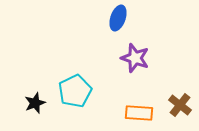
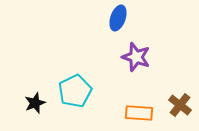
purple star: moved 1 px right, 1 px up
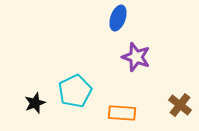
orange rectangle: moved 17 px left
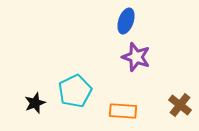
blue ellipse: moved 8 px right, 3 px down
orange rectangle: moved 1 px right, 2 px up
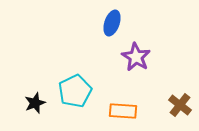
blue ellipse: moved 14 px left, 2 px down
purple star: rotated 12 degrees clockwise
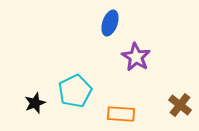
blue ellipse: moved 2 px left
orange rectangle: moved 2 px left, 3 px down
